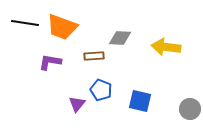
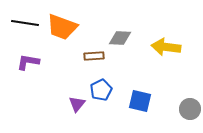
purple L-shape: moved 22 px left
blue pentagon: rotated 25 degrees clockwise
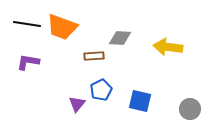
black line: moved 2 px right, 1 px down
yellow arrow: moved 2 px right
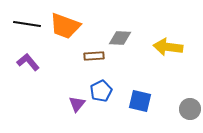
orange trapezoid: moved 3 px right, 1 px up
purple L-shape: rotated 40 degrees clockwise
blue pentagon: moved 1 px down
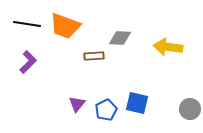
purple L-shape: rotated 85 degrees clockwise
blue pentagon: moved 5 px right, 19 px down
blue square: moved 3 px left, 2 px down
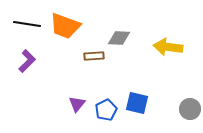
gray diamond: moved 1 px left
purple L-shape: moved 1 px left, 1 px up
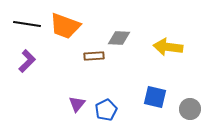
blue square: moved 18 px right, 6 px up
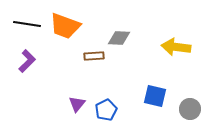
yellow arrow: moved 8 px right
blue square: moved 1 px up
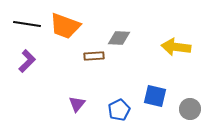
blue pentagon: moved 13 px right
